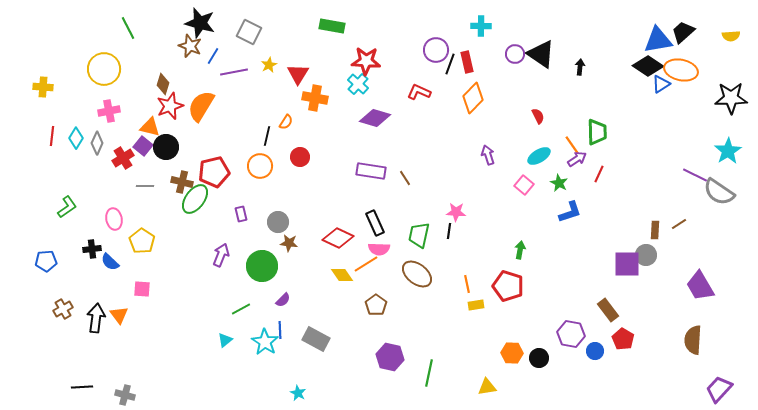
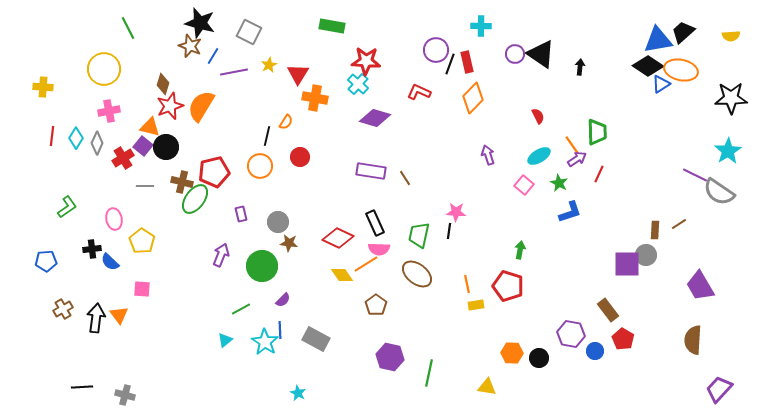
yellow triangle at (487, 387): rotated 18 degrees clockwise
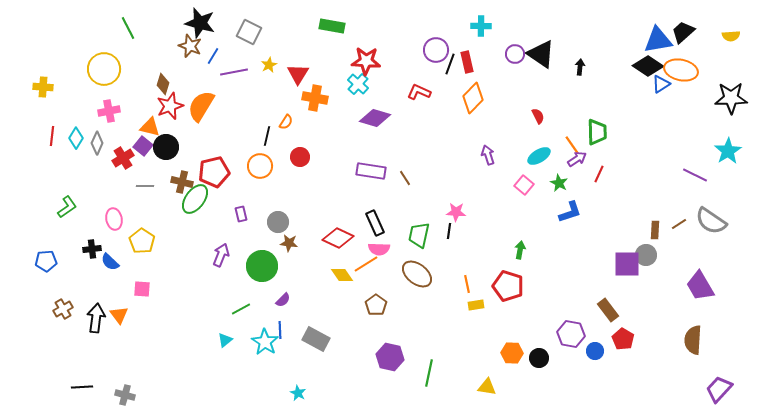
gray semicircle at (719, 192): moved 8 px left, 29 px down
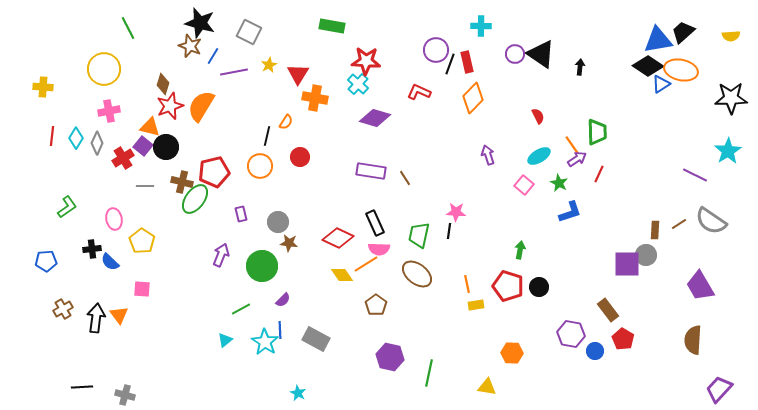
black circle at (539, 358): moved 71 px up
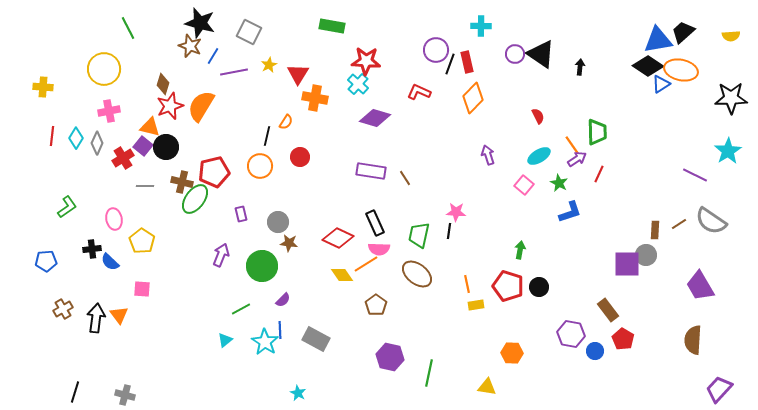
black line at (82, 387): moved 7 px left, 5 px down; rotated 70 degrees counterclockwise
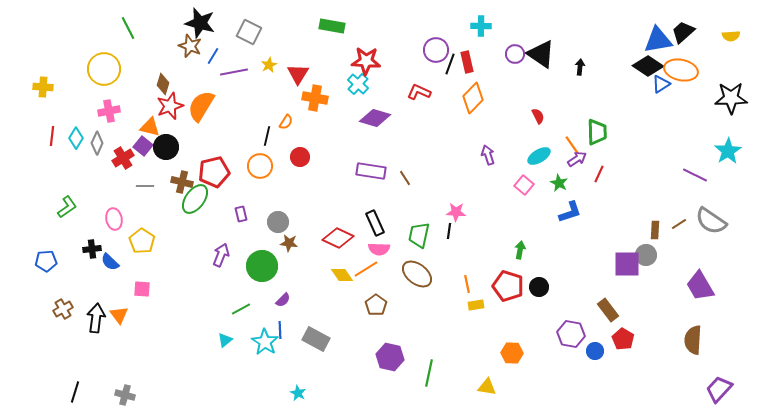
orange line at (366, 264): moved 5 px down
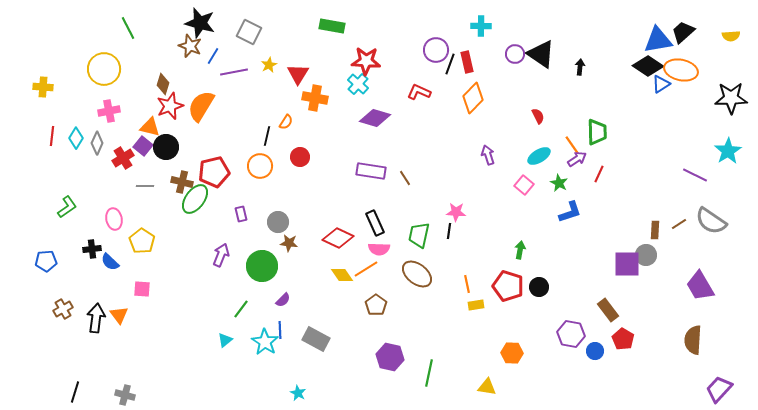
green line at (241, 309): rotated 24 degrees counterclockwise
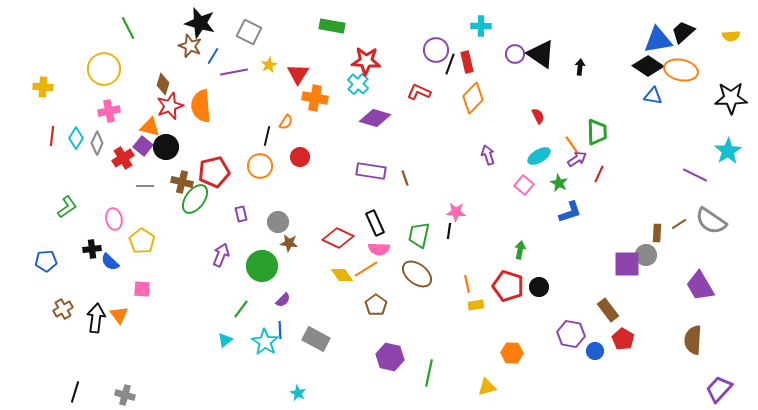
blue triangle at (661, 84): moved 8 px left, 12 px down; rotated 42 degrees clockwise
orange semicircle at (201, 106): rotated 36 degrees counterclockwise
brown line at (405, 178): rotated 14 degrees clockwise
brown rectangle at (655, 230): moved 2 px right, 3 px down
yellow triangle at (487, 387): rotated 24 degrees counterclockwise
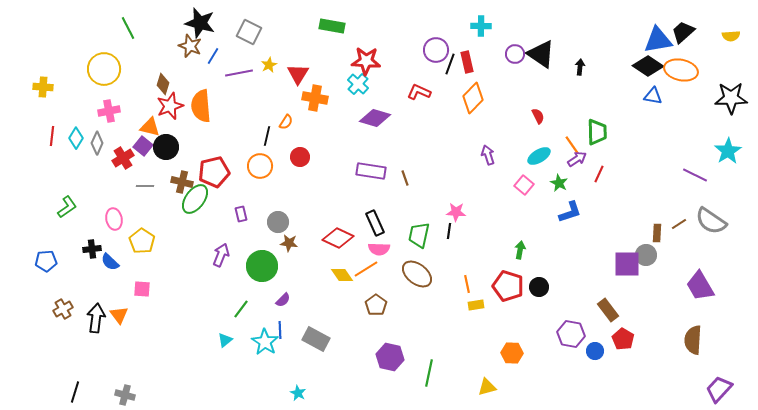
purple line at (234, 72): moved 5 px right, 1 px down
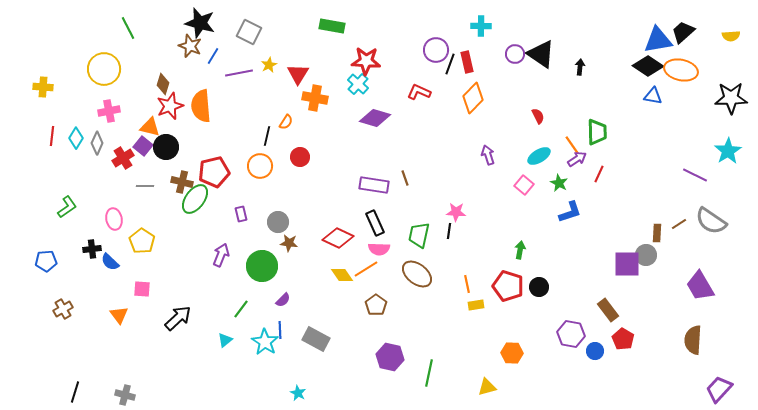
purple rectangle at (371, 171): moved 3 px right, 14 px down
black arrow at (96, 318): moved 82 px right; rotated 40 degrees clockwise
